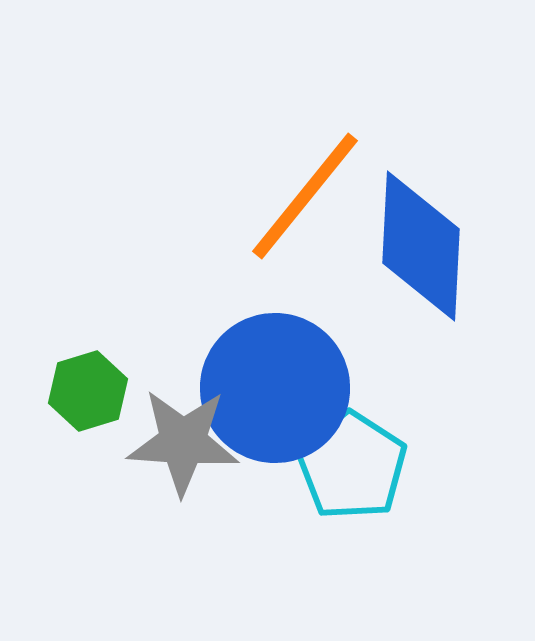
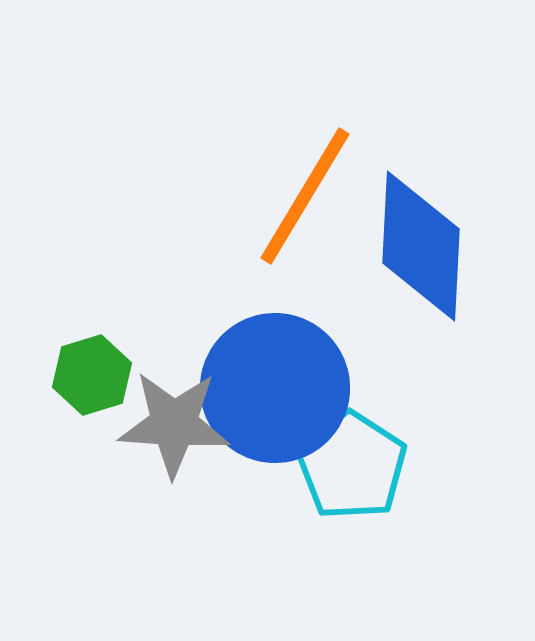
orange line: rotated 8 degrees counterclockwise
green hexagon: moved 4 px right, 16 px up
gray star: moved 9 px left, 18 px up
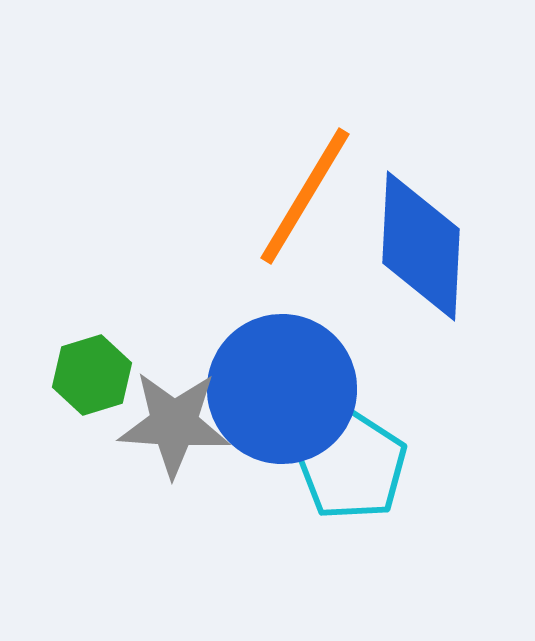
blue circle: moved 7 px right, 1 px down
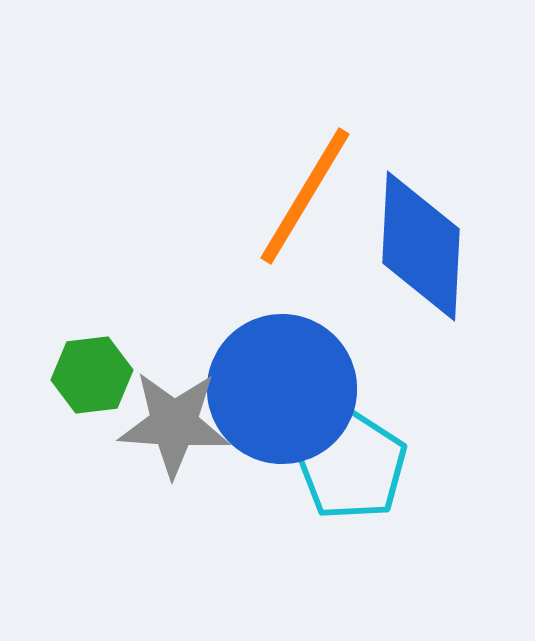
green hexagon: rotated 10 degrees clockwise
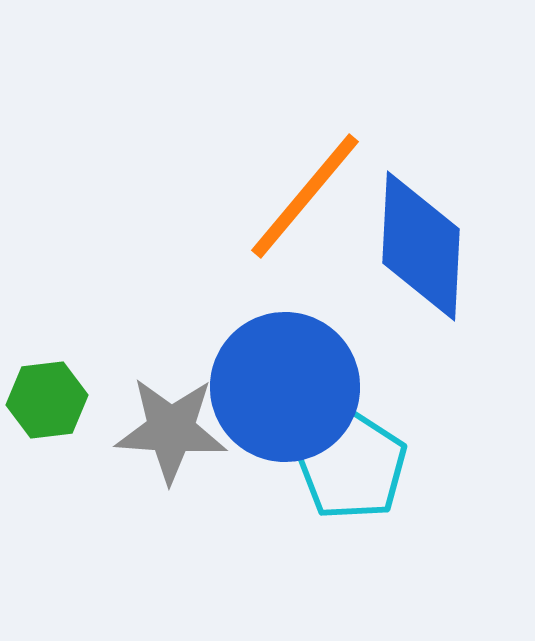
orange line: rotated 9 degrees clockwise
green hexagon: moved 45 px left, 25 px down
blue circle: moved 3 px right, 2 px up
gray star: moved 3 px left, 6 px down
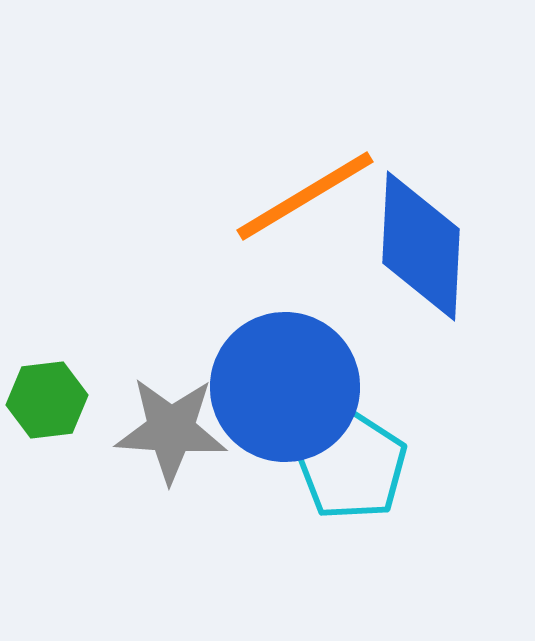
orange line: rotated 19 degrees clockwise
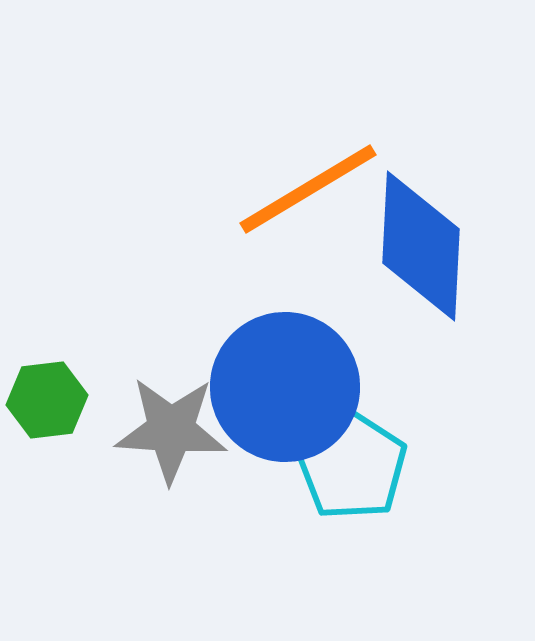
orange line: moved 3 px right, 7 px up
